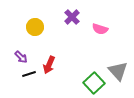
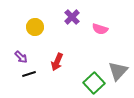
red arrow: moved 8 px right, 3 px up
gray triangle: rotated 25 degrees clockwise
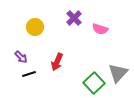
purple cross: moved 2 px right, 1 px down
gray triangle: moved 2 px down
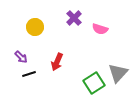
green square: rotated 10 degrees clockwise
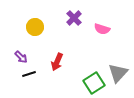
pink semicircle: moved 2 px right
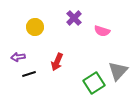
pink semicircle: moved 2 px down
purple arrow: moved 3 px left; rotated 128 degrees clockwise
gray triangle: moved 2 px up
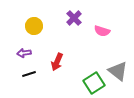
yellow circle: moved 1 px left, 1 px up
purple arrow: moved 6 px right, 4 px up
gray triangle: rotated 35 degrees counterclockwise
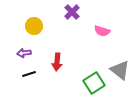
purple cross: moved 2 px left, 6 px up
red arrow: rotated 18 degrees counterclockwise
gray triangle: moved 2 px right, 1 px up
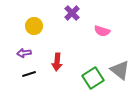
purple cross: moved 1 px down
green square: moved 1 px left, 5 px up
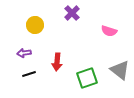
yellow circle: moved 1 px right, 1 px up
pink semicircle: moved 7 px right
green square: moved 6 px left; rotated 15 degrees clockwise
